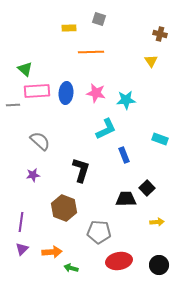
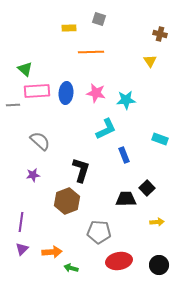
yellow triangle: moved 1 px left
brown hexagon: moved 3 px right, 7 px up; rotated 20 degrees clockwise
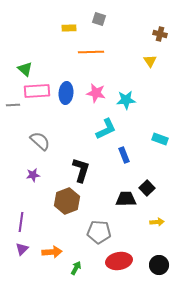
green arrow: moved 5 px right; rotated 104 degrees clockwise
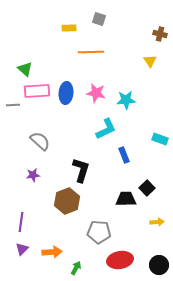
red ellipse: moved 1 px right, 1 px up
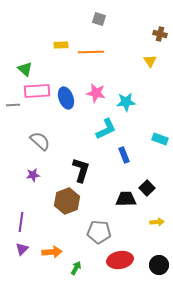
yellow rectangle: moved 8 px left, 17 px down
blue ellipse: moved 5 px down; rotated 25 degrees counterclockwise
cyan star: moved 2 px down
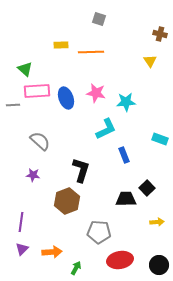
purple star: rotated 16 degrees clockwise
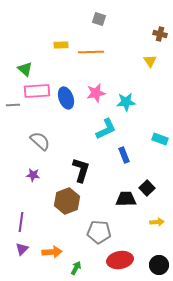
pink star: rotated 24 degrees counterclockwise
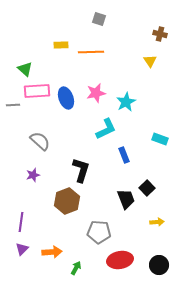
cyan star: rotated 24 degrees counterclockwise
purple star: rotated 24 degrees counterclockwise
black trapezoid: rotated 70 degrees clockwise
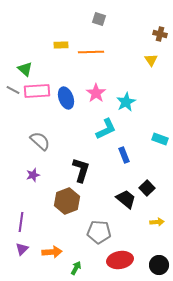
yellow triangle: moved 1 px right, 1 px up
pink star: rotated 24 degrees counterclockwise
gray line: moved 15 px up; rotated 32 degrees clockwise
black trapezoid: rotated 30 degrees counterclockwise
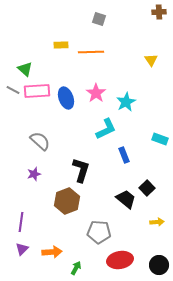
brown cross: moved 1 px left, 22 px up; rotated 16 degrees counterclockwise
purple star: moved 1 px right, 1 px up
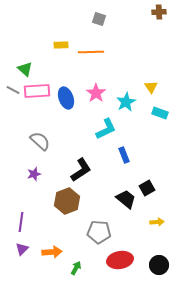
yellow triangle: moved 27 px down
cyan rectangle: moved 26 px up
black L-shape: rotated 40 degrees clockwise
black square: rotated 14 degrees clockwise
